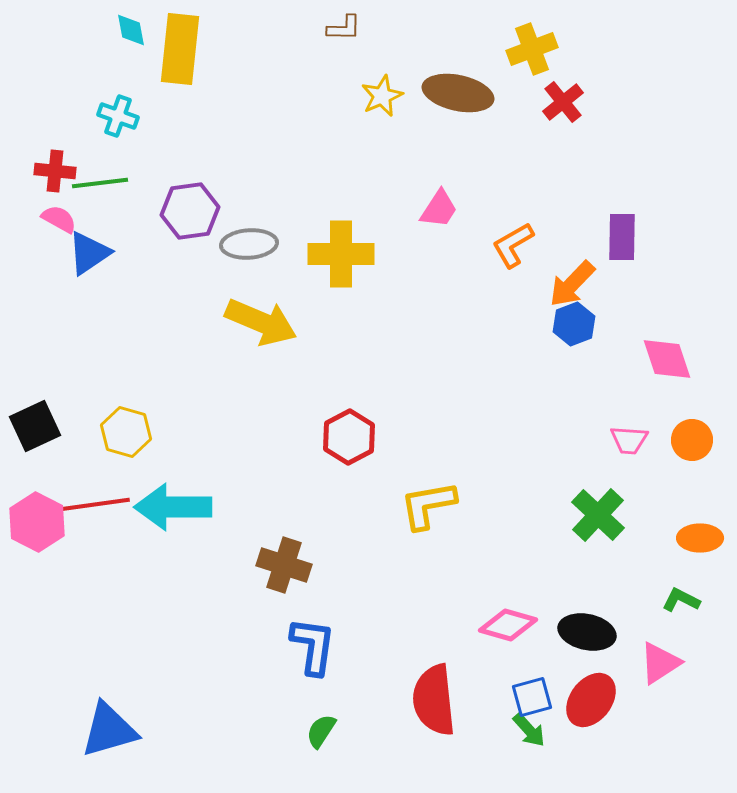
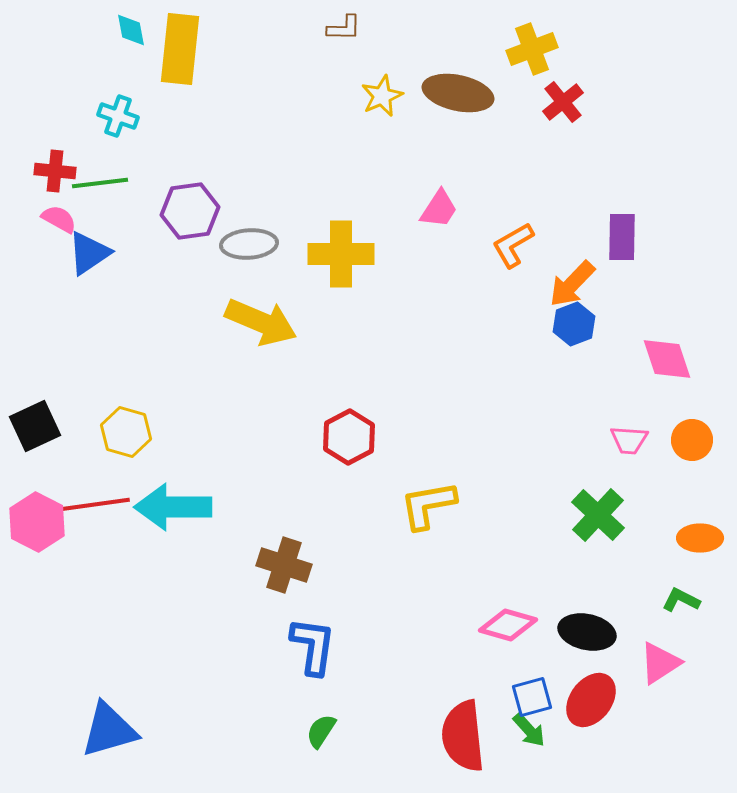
red semicircle at (434, 700): moved 29 px right, 36 px down
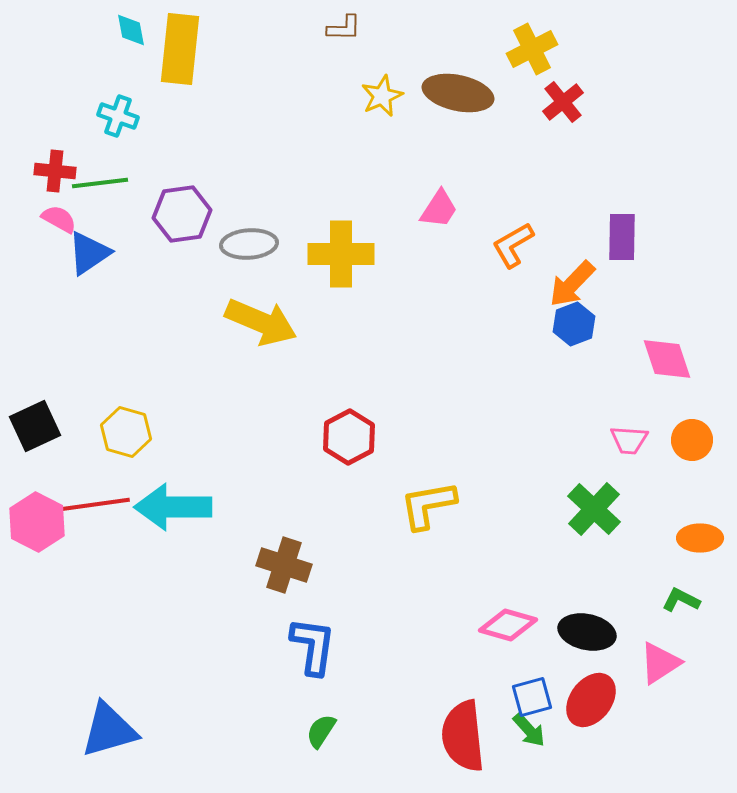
yellow cross at (532, 49): rotated 6 degrees counterclockwise
purple hexagon at (190, 211): moved 8 px left, 3 px down
green cross at (598, 515): moved 4 px left, 6 px up
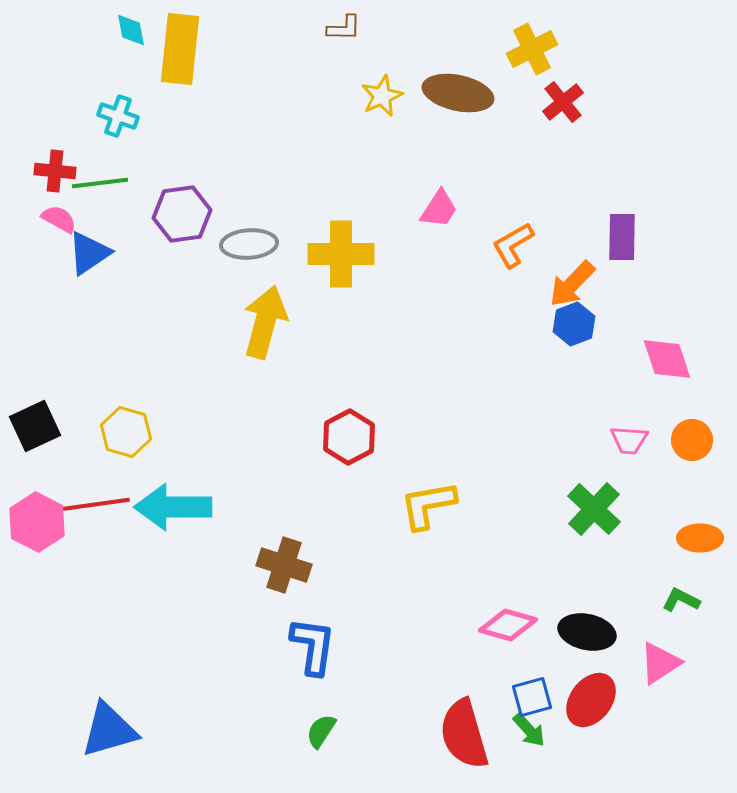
yellow arrow at (261, 322): moved 4 px right; rotated 98 degrees counterclockwise
red semicircle at (463, 736): moved 1 px right, 2 px up; rotated 10 degrees counterclockwise
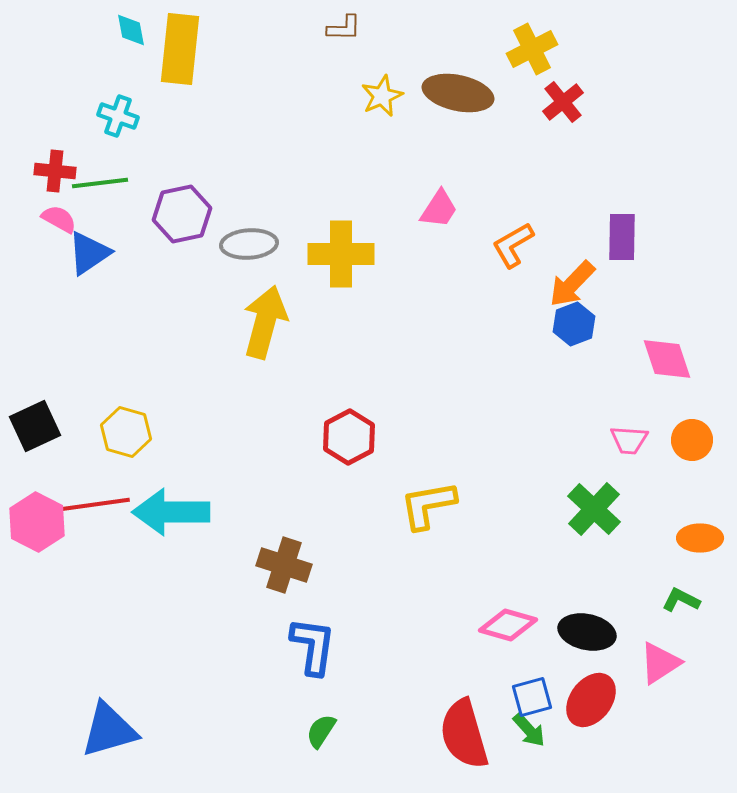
purple hexagon at (182, 214): rotated 4 degrees counterclockwise
cyan arrow at (173, 507): moved 2 px left, 5 px down
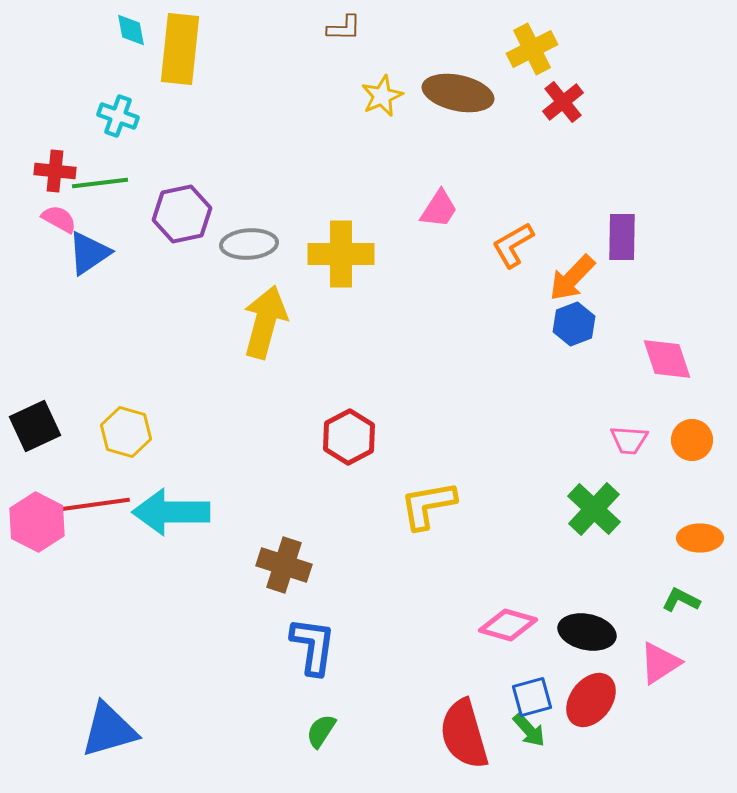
orange arrow at (572, 284): moved 6 px up
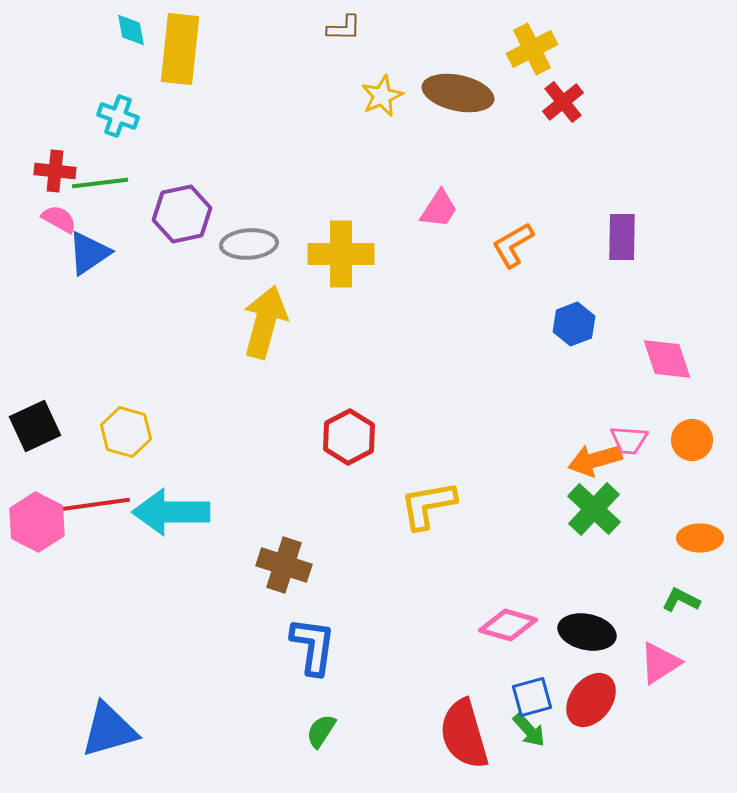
orange arrow at (572, 278): moved 23 px right, 182 px down; rotated 30 degrees clockwise
